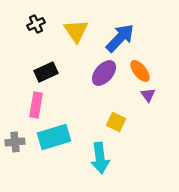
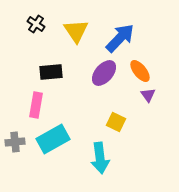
black cross: rotated 30 degrees counterclockwise
black rectangle: moved 5 px right; rotated 20 degrees clockwise
cyan rectangle: moved 1 px left, 2 px down; rotated 12 degrees counterclockwise
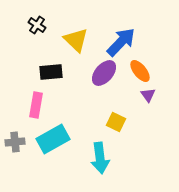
black cross: moved 1 px right, 1 px down
yellow triangle: moved 9 px down; rotated 12 degrees counterclockwise
blue arrow: moved 1 px right, 4 px down
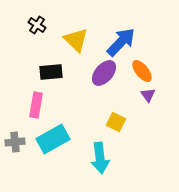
orange ellipse: moved 2 px right
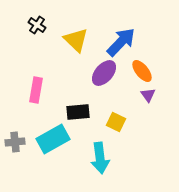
black rectangle: moved 27 px right, 40 px down
pink rectangle: moved 15 px up
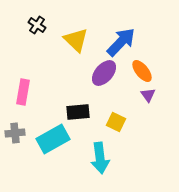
pink rectangle: moved 13 px left, 2 px down
gray cross: moved 9 px up
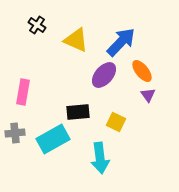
yellow triangle: rotated 20 degrees counterclockwise
purple ellipse: moved 2 px down
